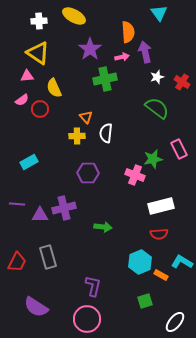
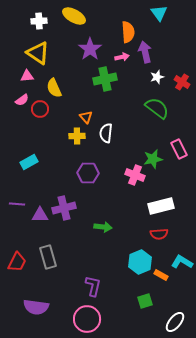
purple semicircle: rotated 25 degrees counterclockwise
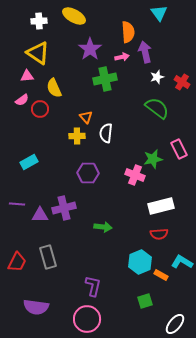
white ellipse: moved 2 px down
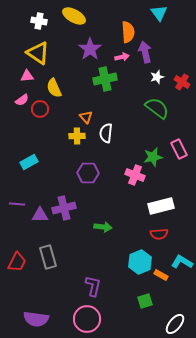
white cross: rotated 14 degrees clockwise
green star: moved 2 px up
purple semicircle: moved 12 px down
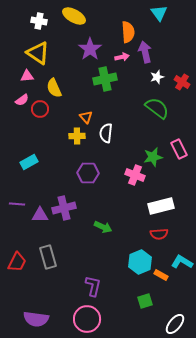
green arrow: rotated 18 degrees clockwise
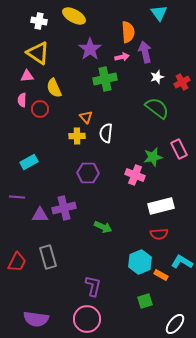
red cross: rotated 28 degrees clockwise
pink semicircle: rotated 128 degrees clockwise
purple line: moved 7 px up
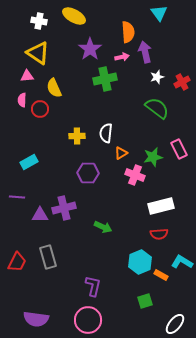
orange triangle: moved 35 px right, 36 px down; rotated 40 degrees clockwise
pink circle: moved 1 px right, 1 px down
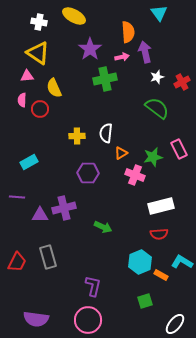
white cross: moved 1 px down
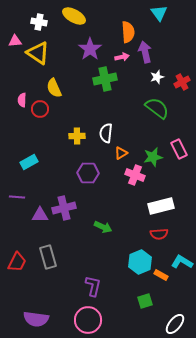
pink triangle: moved 12 px left, 35 px up
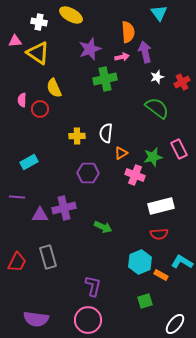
yellow ellipse: moved 3 px left, 1 px up
purple star: rotated 15 degrees clockwise
